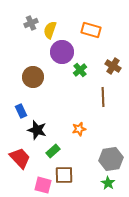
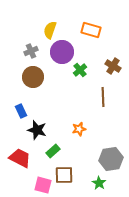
gray cross: moved 28 px down
red trapezoid: rotated 20 degrees counterclockwise
green star: moved 9 px left
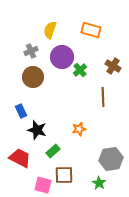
purple circle: moved 5 px down
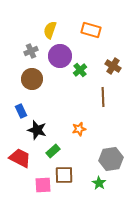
purple circle: moved 2 px left, 1 px up
brown circle: moved 1 px left, 2 px down
pink square: rotated 18 degrees counterclockwise
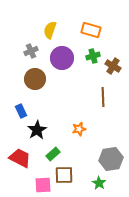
purple circle: moved 2 px right, 2 px down
green cross: moved 13 px right, 14 px up; rotated 24 degrees clockwise
brown circle: moved 3 px right
black star: rotated 24 degrees clockwise
green rectangle: moved 3 px down
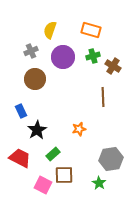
purple circle: moved 1 px right, 1 px up
pink square: rotated 30 degrees clockwise
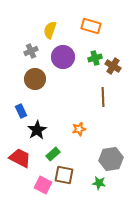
orange rectangle: moved 4 px up
green cross: moved 2 px right, 2 px down
brown square: rotated 12 degrees clockwise
green star: rotated 24 degrees counterclockwise
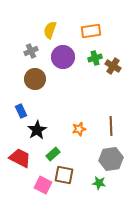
orange rectangle: moved 5 px down; rotated 24 degrees counterclockwise
brown line: moved 8 px right, 29 px down
